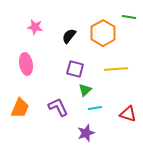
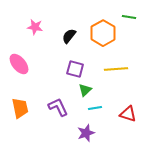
pink ellipse: moved 7 px left; rotated 30 degrees counterclockwise
orange trapezoid: rotated 35 degrees counterclockwise
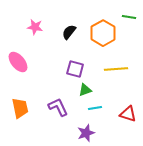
black semicircle: moved 4 px up
pink ellipse: moved 1 px left, 2 px up
green triangle: rotated 24 degrees clockwise
